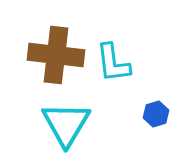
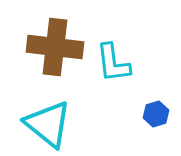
brown cross: moved 1 px left, 8 px up
cyan triangle: moved 18 px left; rotated 22 degrees counterclockwise
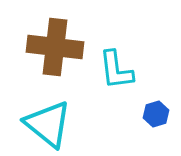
cyan L-shape: moved 3 px right, 7 px down
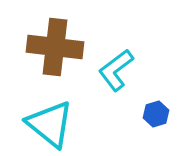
cyan L-shape: rotated 60 degrees clockwise
cyan triangle: moved 2 px right
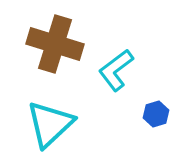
brown cross: moved 3 px up; rotated 10 degrees clockwise
cyan triangle: rotated 38 degrees clockwise
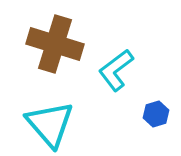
cyan triangle: rotated 28 degrees counterclockwise
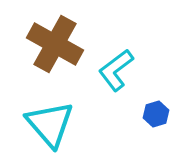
brown cross: rotated 12 degrees clockwise
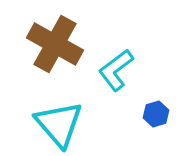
cyan triangle: moved 9 px right
